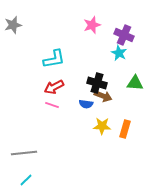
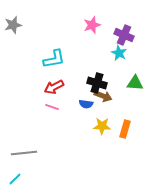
pink line: moved 2 px down
cyan line: moved 11 px left, 1 px up
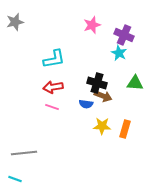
gray star: moved 2 px right, 3 px up
red arrow: moved 1 px left; rotated 18 degrees clockwise
cyan line: rotated 64 degrees clockwise
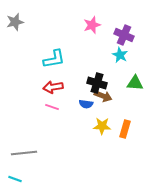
cyan star: moved 1 px right, 2 px down
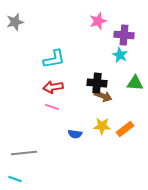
pink star: moved 6 px right, 4 px up
purple cross: rotated 18 degrees counterclockwise
black cross: rotated 12 degrees counterclockwise
blue semicircle: moved 11 px left, 30 px down
orange rectangle: rotated 36 degrees clockwise
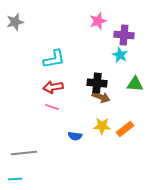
green triangle: moved 1 px down
brown arrow: moved 2 px left, 1 px down
blue semicircle: moved 2 px down
cyan line: rotated 24 degrees counterclockwise
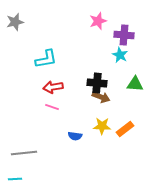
cyan L-shape: moved 8 px left
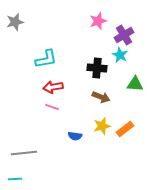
purple cross: rotated 36 degrees counterclockwise
black cross: moved 15 px up
yellow star: rotated 18 degrees counterclockwise
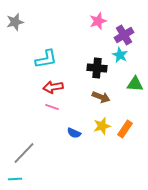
orange rectangle: rotated 18 degrees counterclockwise
blue semicircle: moved 1 px left, 3 px up; rotated 16 degrees clockwise
gray line: rotated 40 degrees counterclockwise
